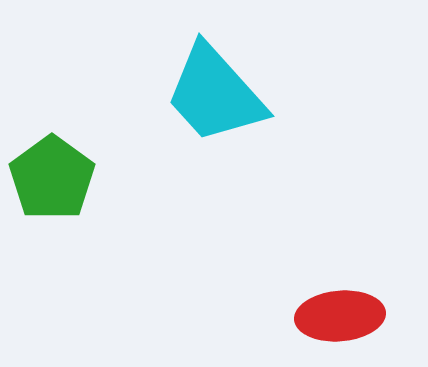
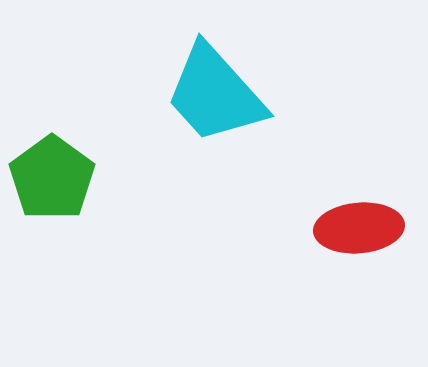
red ellipse: moved 19 px right, 88 px up
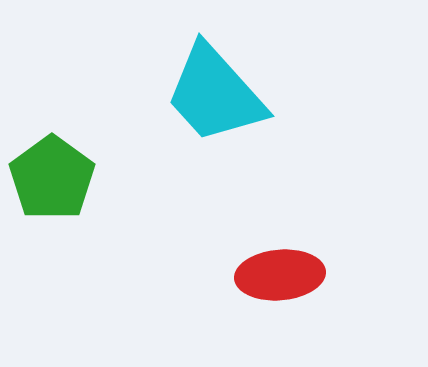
red ellipse: moved 79 px left, 47 px down
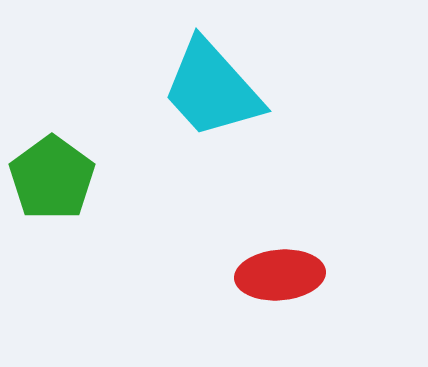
cyan trapezoid: moved 3 px left, 5 px up
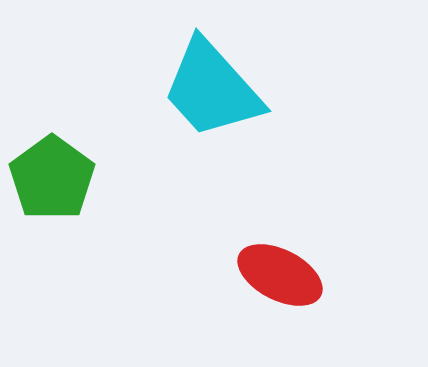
red ellipse: rotated 32 degrees clockwise
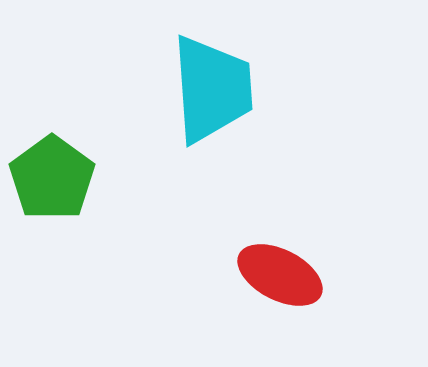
cyan trapezoid: rotated 142 degrees counterclockwise
